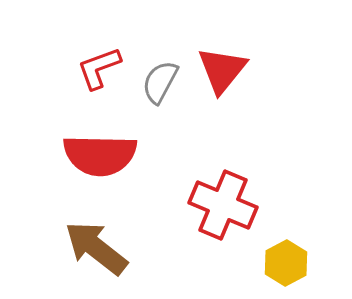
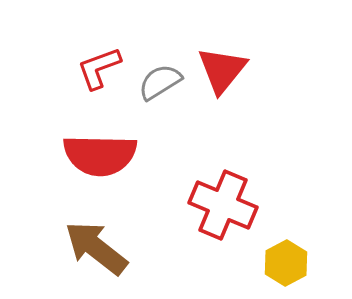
gray semicircle: rotated 30 degrees clockwise
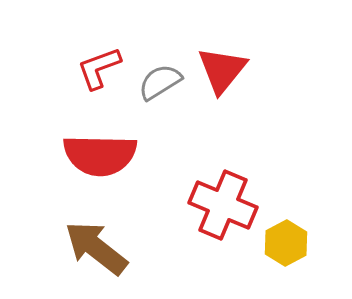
yellow hexagon: moved 20 px up
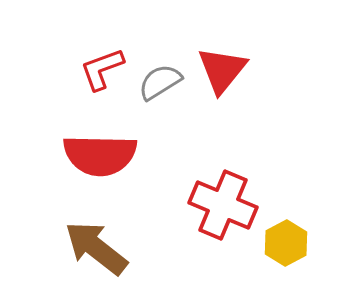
red L-shape: moved 3 px right, 1 px down
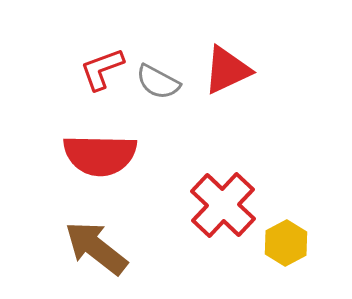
red triangle: moved 5 px right; rotated 26 degrees clockwise
gray semicircle: moved 2 px left; rotated 120 degrees counterclockwise
red cross: rotated 20 degrees clockwise
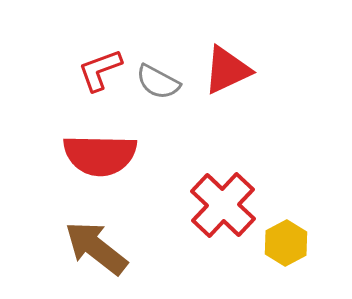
red L-shape: moved 2 px left, 1 px down
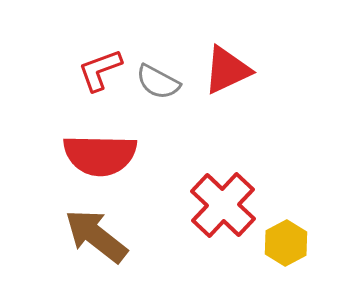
brown arrow: moved 12 px up
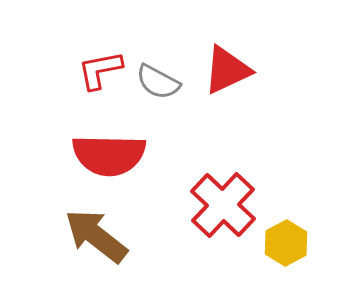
red L-shape: rotated 9 degrees clockwise
red semicircle: moved 9 px right
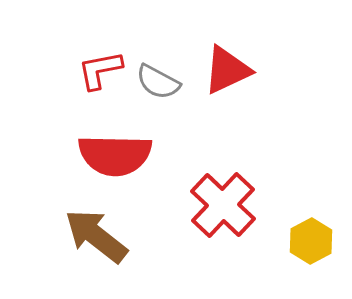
red semicircle: moved 6 px right
yellow hexagon: moved 25 px right, 2 px up
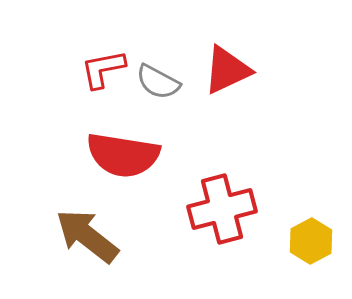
red L-shape: moved 3 px right, 1 px up
red semicircle: moved 8 px right; rotated 8 degrees clockwise
red cross: moved 1 px left, 4 px down; rotated 32 degrees clockwise
brown arrow: moved 9 px left
